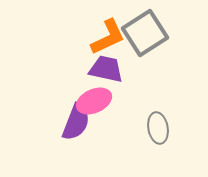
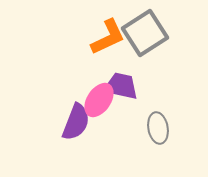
purple trapezoid: moved 15 px right, 17 px down
pink ellipse: moved 5 px right, 1 px up; rotated 32 degrees counterclockwise
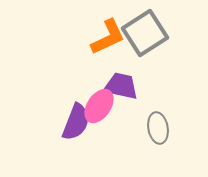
pink ellipse: moved 6 px down
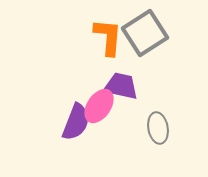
orange L-shape: rotated 60 degrees counterclockwise
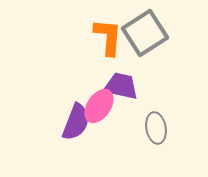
gray ellipse: moved 2 px left
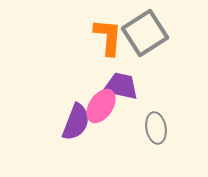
pink ellipse: moved 2 px right
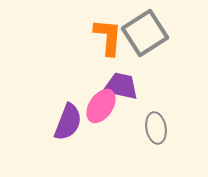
purple semicircle: moved 8 px left
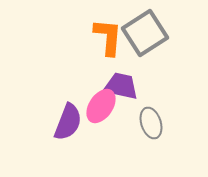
gray ellipse: moved 5 px left, 5 px up; rotated 8 degrees counterclockwise
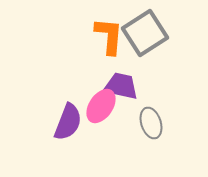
orange L-shape: moved 1 px right, 1 px up
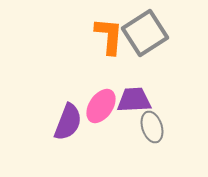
purple trapezoid: moved 13 px right, 14 px down; rotated 15 degrees counterclockwise
gray ellipse: moved 1 px right, 4 px down
